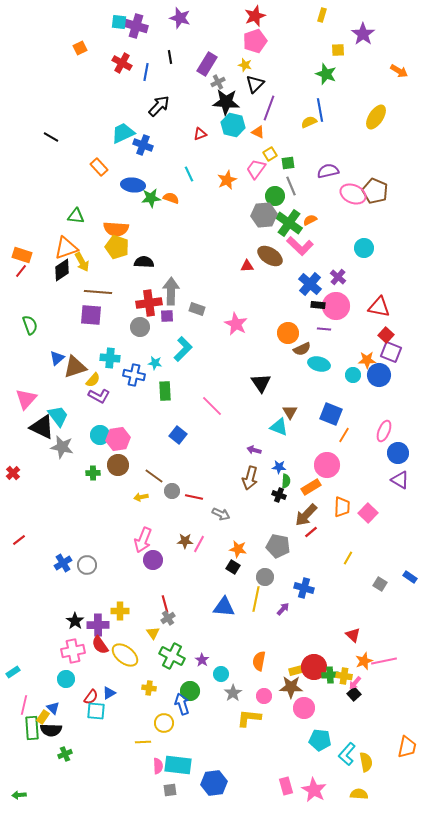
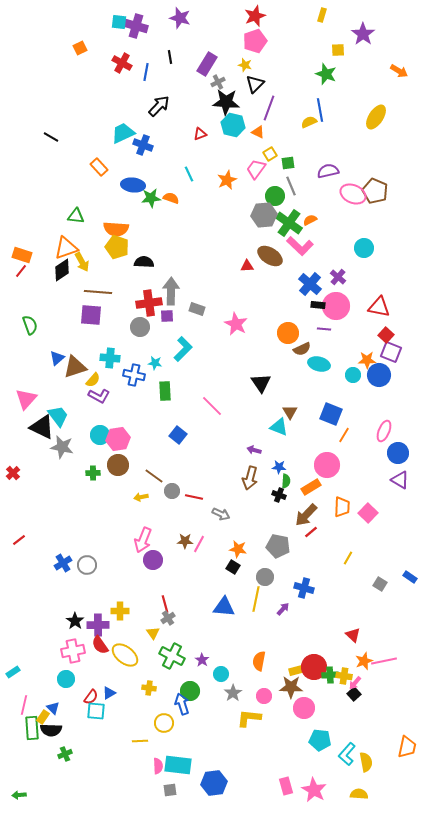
yellow line at (143, 742): moved 3 px left, 1 px up
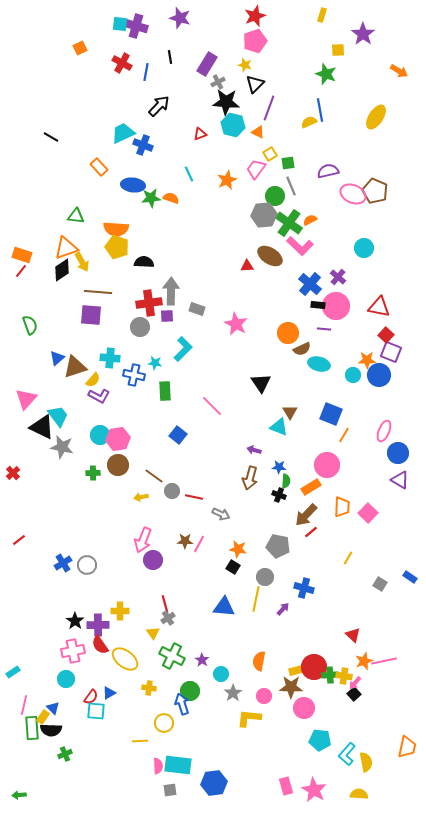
cyan square at (119, 22): moved 1 px right, 2 px down
yellow ellipse at (125, 655): moved 4 px down
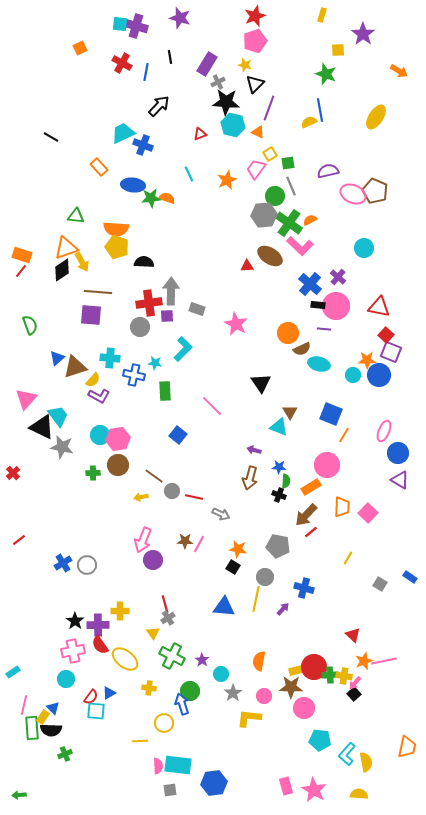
orange semicircle at (171, 198): moved 4 px left
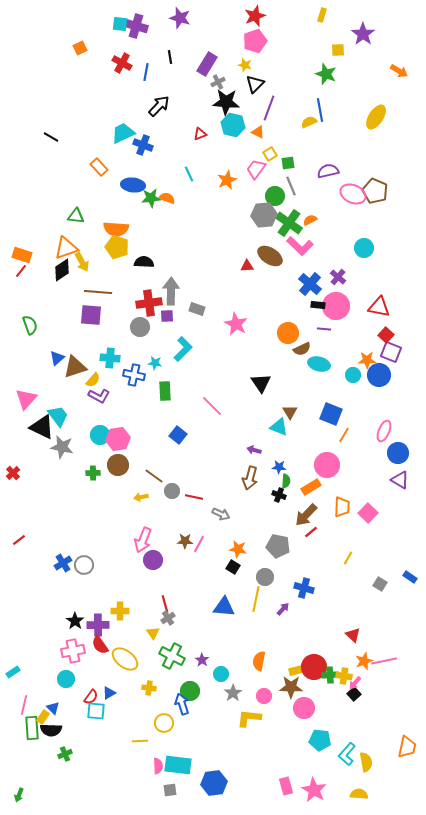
gray circle at (87, 565): moved 3 px left
green arrow at (19, 795): rotated 64 degrees counterclockwise
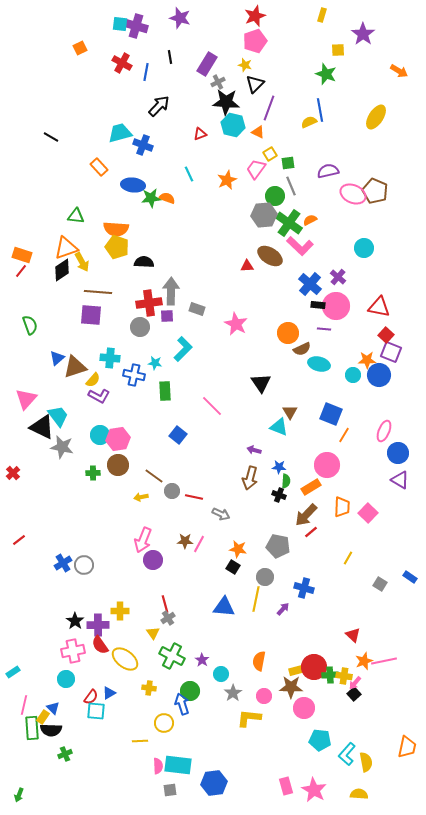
cyan trapezoid at (123, 133): moved 3 px left; rotated 10 degrees clockwise
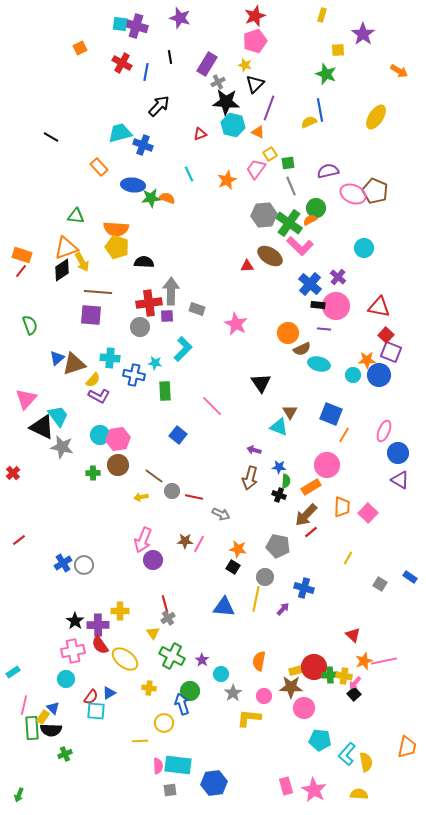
green circle at (275, 196): moved 41 px right, 12 px down
brown triangle at (75, 367): moved 1 px left, 3 px up
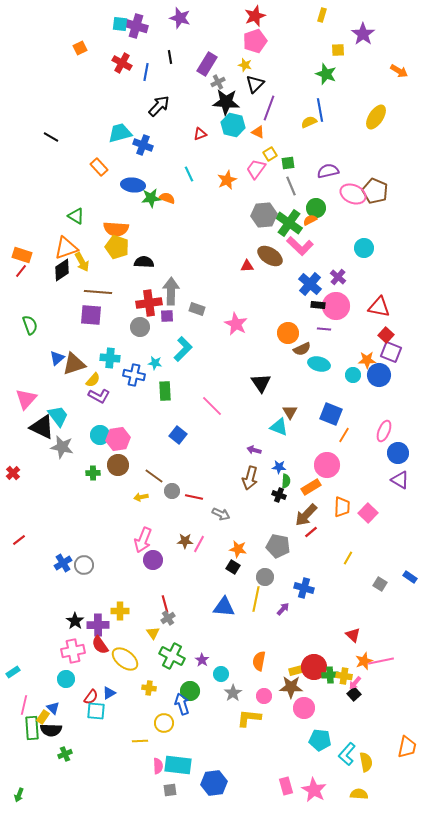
green triangle at (76, 216): rotated 24 degrees clockwise
pink line at (384, 661): moved 3 px left
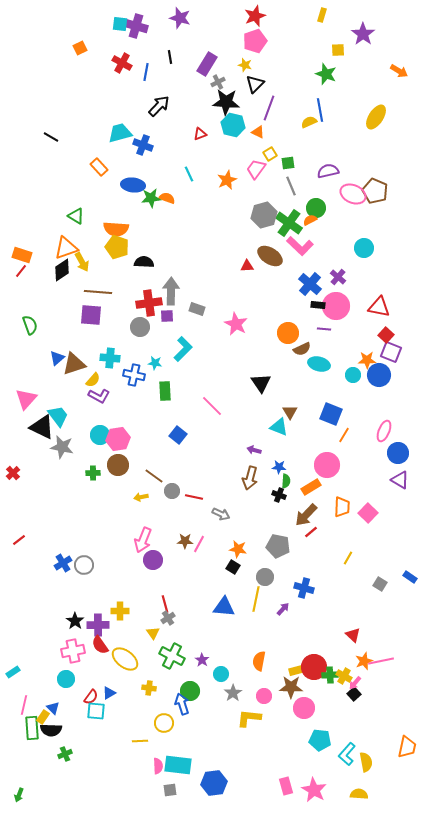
gray hexagon at (264, 215): rotated 10 degrees counterclockwise
yellow cross at (344, 676): rotated 21 degrees clockwise
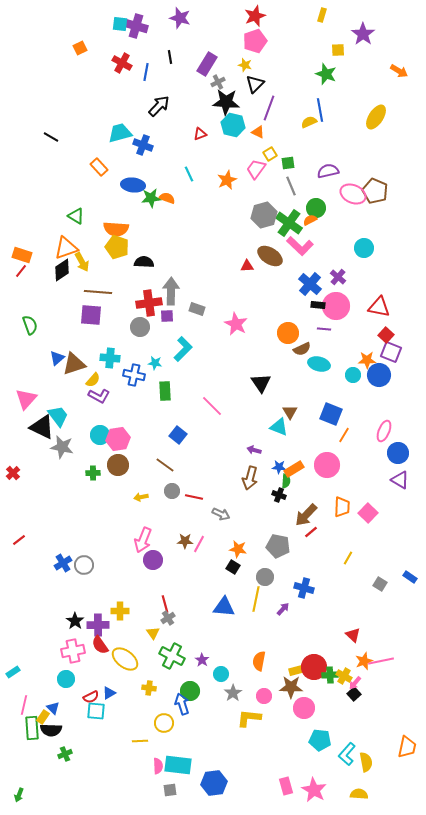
brown line at (154, 476): moved 11 px right, 11 px up
orange rectangle at (311, 487): moved 17 px left, 18 px up
red semicircle at (91, 697): rotated 28 degrees clockwise
